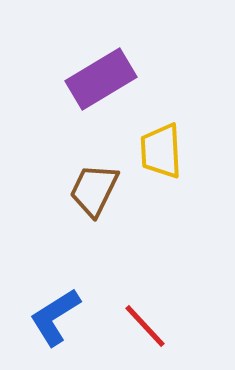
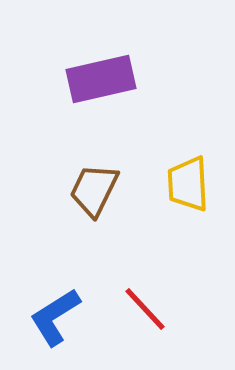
purple rectangle: rotated 18 degrees clockwise
yellow trapezoid: moved 27 px right, 33 px down
red line: moved 17 px up
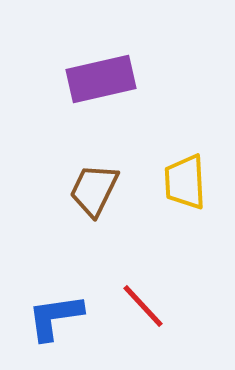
yellow trapezoid: moved 3 px left, 2 px up
red line: moved 2 px left, 3 px up
blue L-shape: rotated 24 degrees clockwise
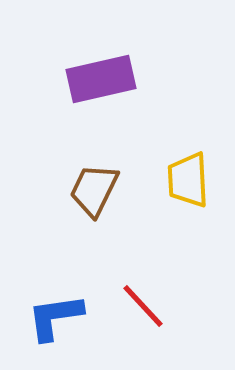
yellow trapezoid: moved 3 px right, 2 px up
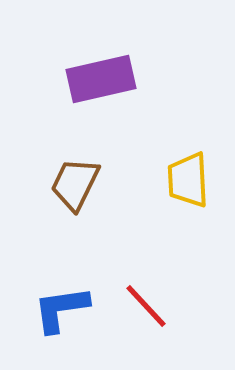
brown trapezoid: moved 19 px left, 6 px up
red line: moved 3 px right
blue L-shape: moved 6 px right, 8 px up
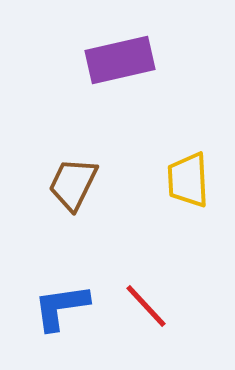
purple rectangle: moved 19 px right, 19 px up
brown trapezoid: moved 2 px left
blue L-shape: moved 2 px up
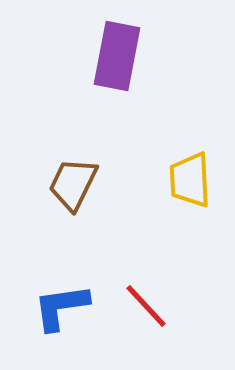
purple rectangle: moved 3 px left, 4 px up; rotated 66 degrees counterclockwise
yellow trapezoid: moved 2 px right
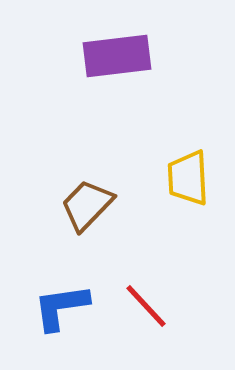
purple rectangle: rotated 72 degrees clockwise
yellow trapezoid: moved 2 px left, 2 px up
brown trapezoid: moved 14 px right, 21 px down; rotated 18 degrees clockwise
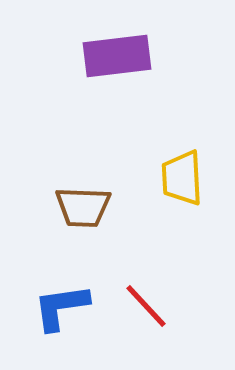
yellow trapezoid: moved 6 px left
brown trapezoid: moved 4 px left, 2 px down; rotated 132 degrees counterclockwise
